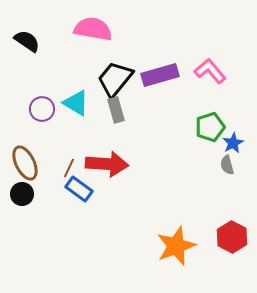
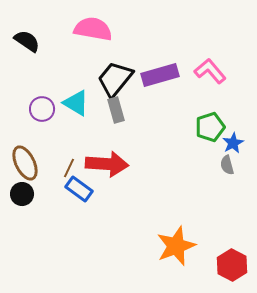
red hexagon: moved 28 px down
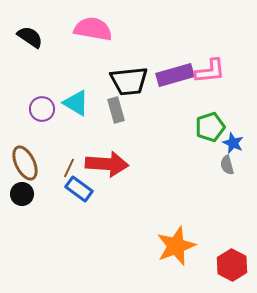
black semicircle: moved 3 px right, 4 px up
pink L-shape: rotated 124 degrees clockwise
purple rectangle: moved 15 px right
black trapezoid: moved 14 px right, 2 px down; rotated 135 degrees counterclockwise
blue star: rotated 20 degrees counterclockwise
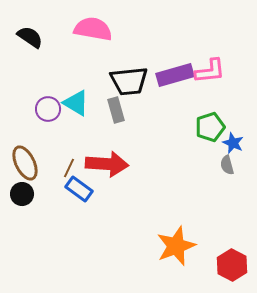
purple circle: moved 6 px right
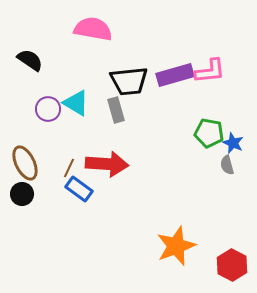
black semicircle: moved 23 px down
green pentagon: moved 1 px left, 6 px down; rotated 28 degrees clockwise
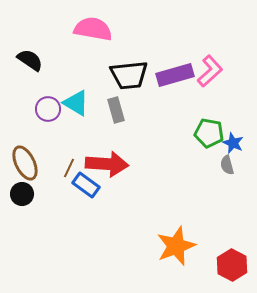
pink L-shape: rotated 36 degrees counterclockwise
black trapezoid: moved 6 px up
blue rectangle: moved 7 px right, 4 px up
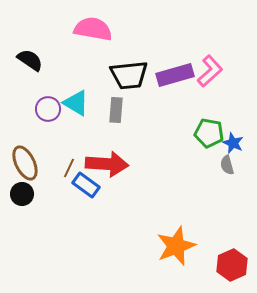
gray rectangle: rotated 20 degrees clockwise
red hexagon: rotated 8 degrees clockwise
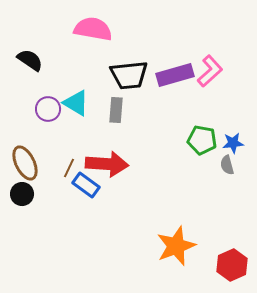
green pentagon: moved 7 px left, 7 px down
blue star: rotated 30 degrees counterclockwise
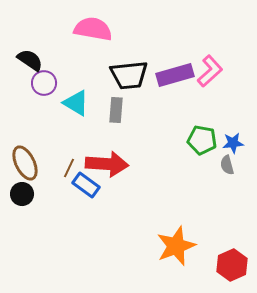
purple circle: moved 4 px left, 26 px up
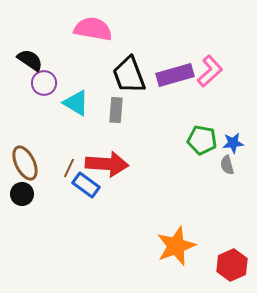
black trapezoid: rotated 75 degrees clockwise
